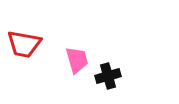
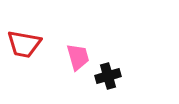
pink trapezoid: moved 1 px right, 3 px up
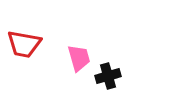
pink trapezoid: moved 1 px right, 1 px down
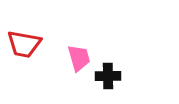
black cross: rotated 15 degrees clockwise
